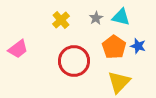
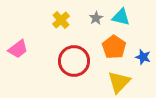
blue star: moved 5 px right, 11 px down
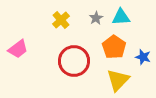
cyan triangle: rotated 18 degrees counterclockwise
yellow triangle: moved 1 px left, 2 px up
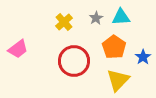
yellow cross: moved 3 px right, 2 px down
blue star: rotated 21 degrees clockwise
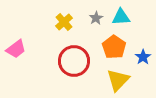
pink trapezoid: moved 2 px left
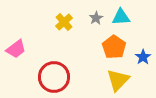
red circle: moved 20 px left, 16 px down
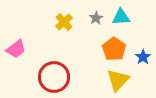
orange pentagon: moved 2 px down
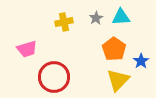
yellow cross: rotated 30 degrees clockwise
pink trapezoid: moved 11 px right; rotated 20 degrees clockwise
blue star: moved 2 px left, 4 px down
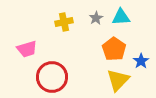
red circle: moved 2 px left
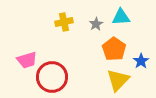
gray star: moved 6 px down
pink trapezoid: moved 11 px down
